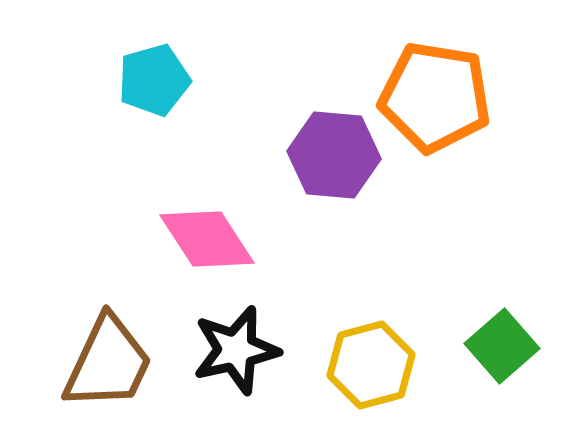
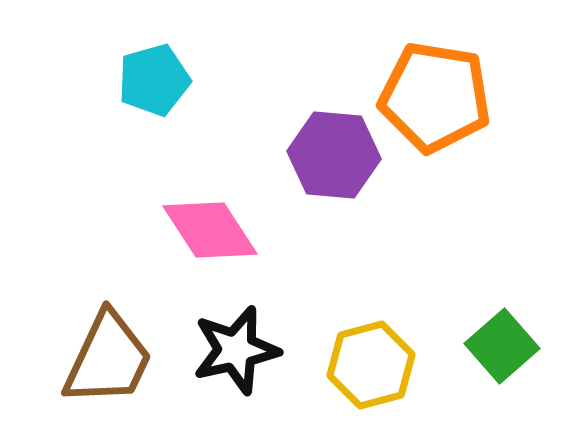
pink diamond: moved 3 px right, 9 px up
brown trapezoid: moved 4 px up
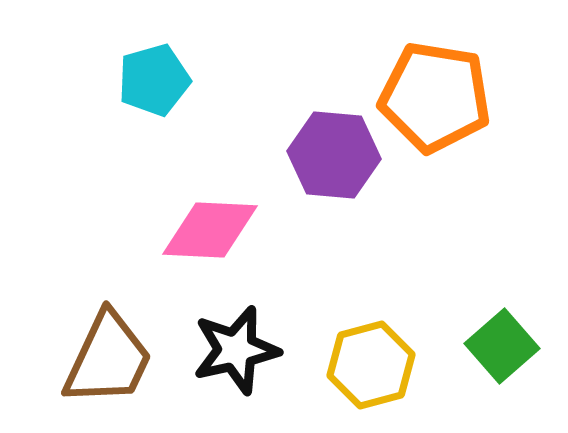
pink diamond: rotated 54 degrees counterclockwise
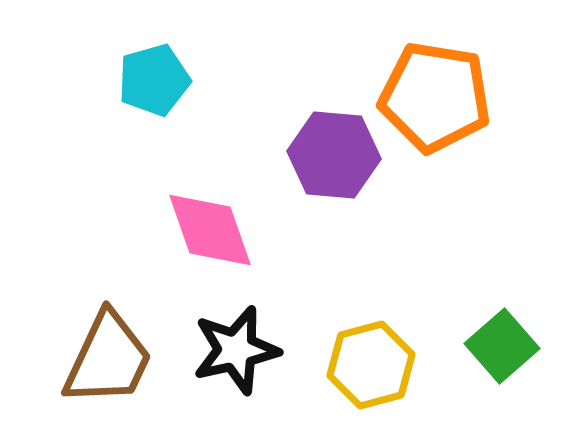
pink diamond: rotated 68 degrees clockwise
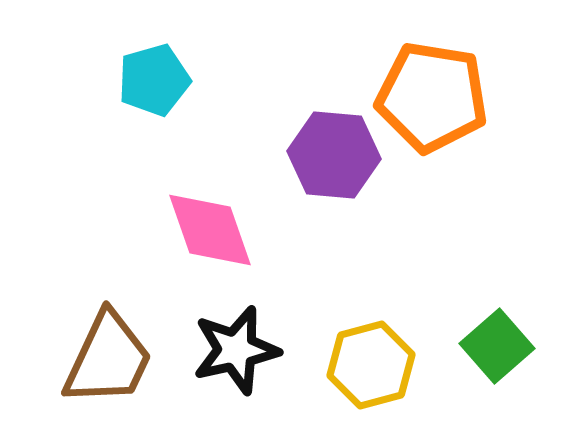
orange pentagon: moved 3 px left
green square: moved 5 px left
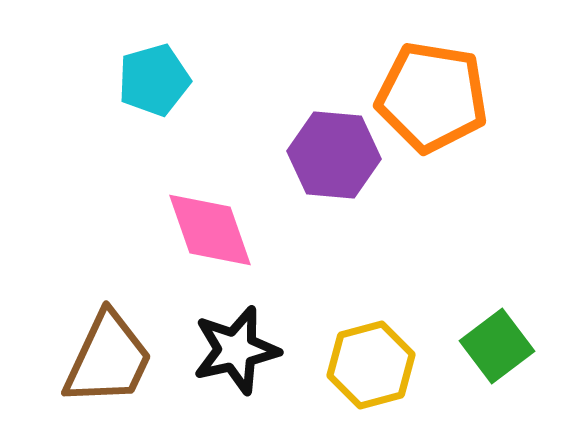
green square: rotated 4 degrees clockwise
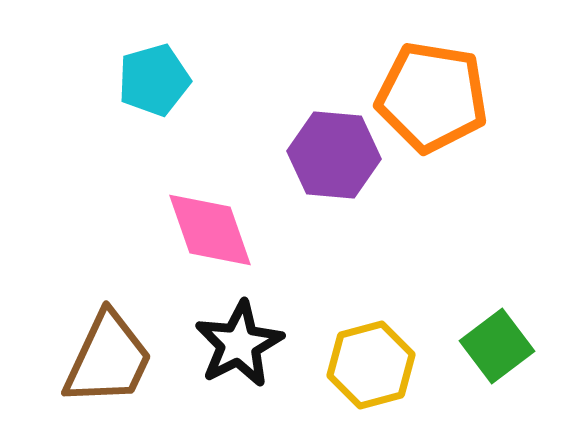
black star: moved 3 px right, 6 px up; rotated 14 degrees counterclockwise
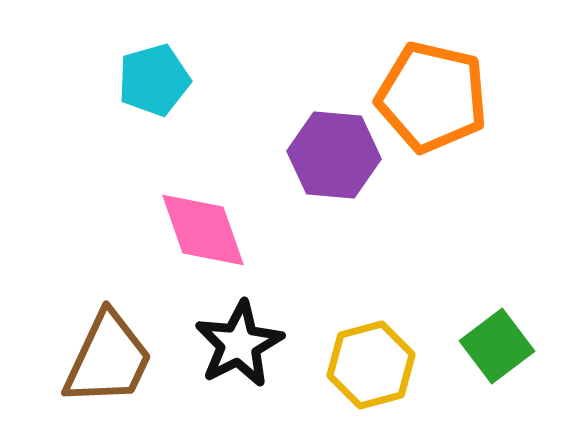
orange pentagon: rotated 4 degrees clockwise
pink diamond: moved 7 px left
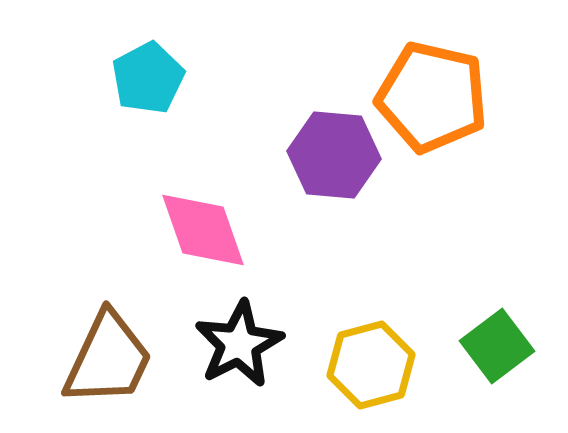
cyan pentagon: moved 6 px left, 2 px up; rotated 12 degrees counterclockwise
